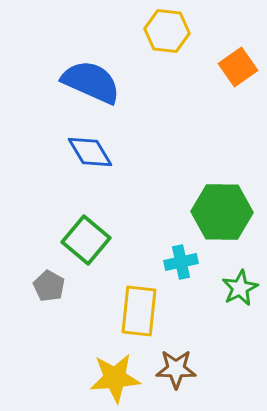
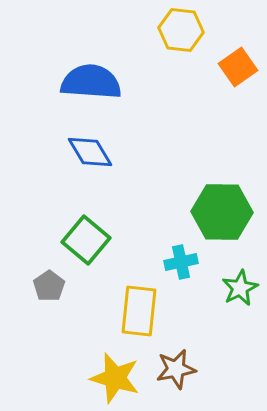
yellow hexagon: moved 14 px right, 1 px up
blue semicircle: rotated 20 degrees counterclockwise
gray pentagon: rotated 8 degrees clockwise
brown star: rotated 12 degrees counterclockwise
yellow star: rotated 21 degrees clockwise
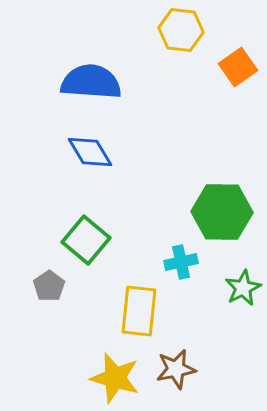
green star: moved 3 px right
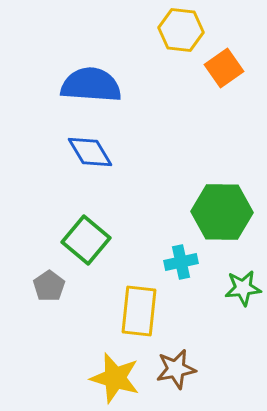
orange square: moved 14 px left, 1 px down
blue semicircle: moved 3 px down
green star: rotated 21 degrees clockwise
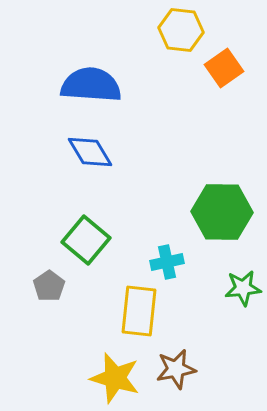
cyan cross: moved 14 px left
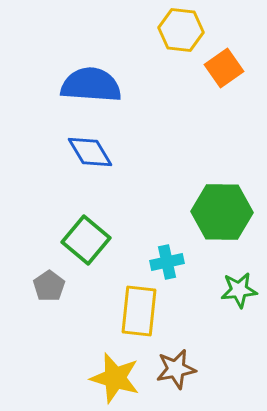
green star: moved 4 px left, 2 px down
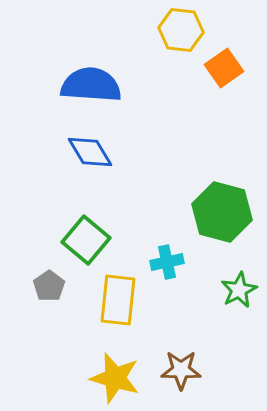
green hexagon: rotated 14 degrees clockwise
green star: rotated 21 degrees counterclockwise
yellow rectangle: moved 21 px left, 11 px up
brown star: moved 5 px right, 1 px down; rotated 12 degrees clockwise
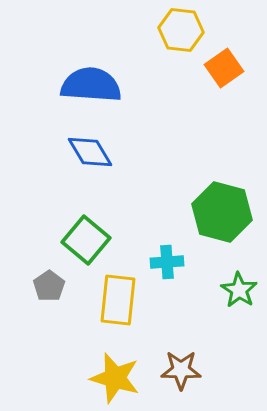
cyan cross: rotated 8 degrees clockwise
green star: rotated 12 degrees counterclockwise
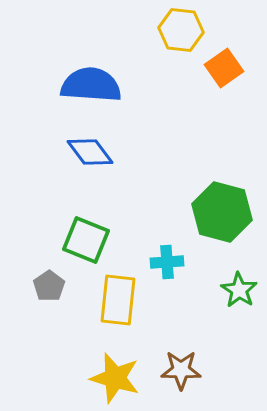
blue diamond: rotated 6 degrees counterclockwise
green square: rotated 18 degrees counterclockwise
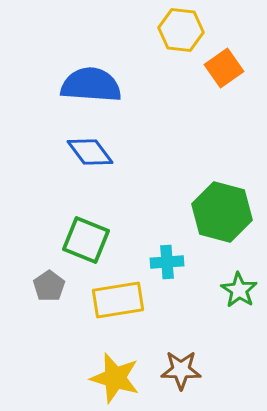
yellow rectangle: rotated 75 degrees clockwise
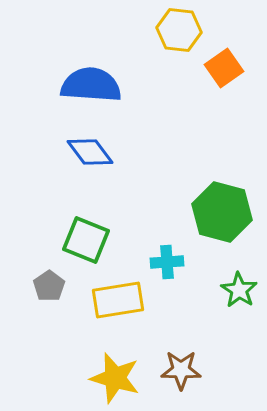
yellow hexagon: moved 2 px left
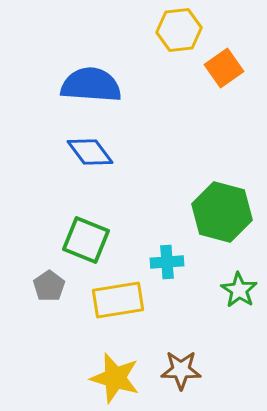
yellow hexagon: rotated 12 degrees counterclockwise
